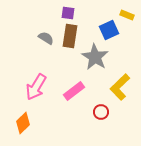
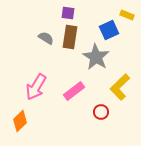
brown rectangle: moved 1 px down
gray star: moved 1 px right
orange diamond: moved 3 px left, 2 px up
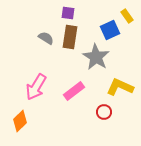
yellow rectangle: moved 1 px down; rotated 32 degrees clockwise
blue square: moved 1 px right
yellow L-shape: rotated 68 degrees clockwise
red circle: moved 3 px right
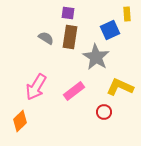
yellow rectangle: moved 2 px up; rotated 32 degrees clockwise
